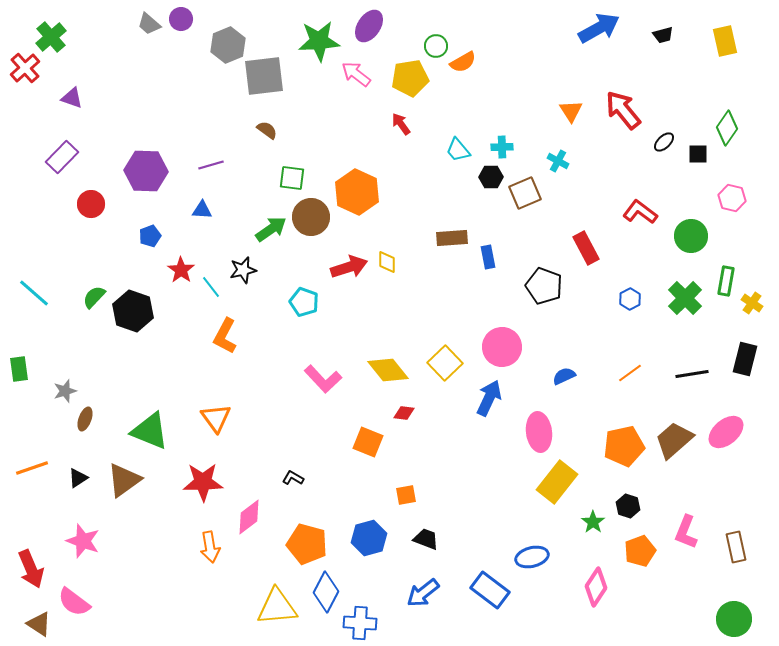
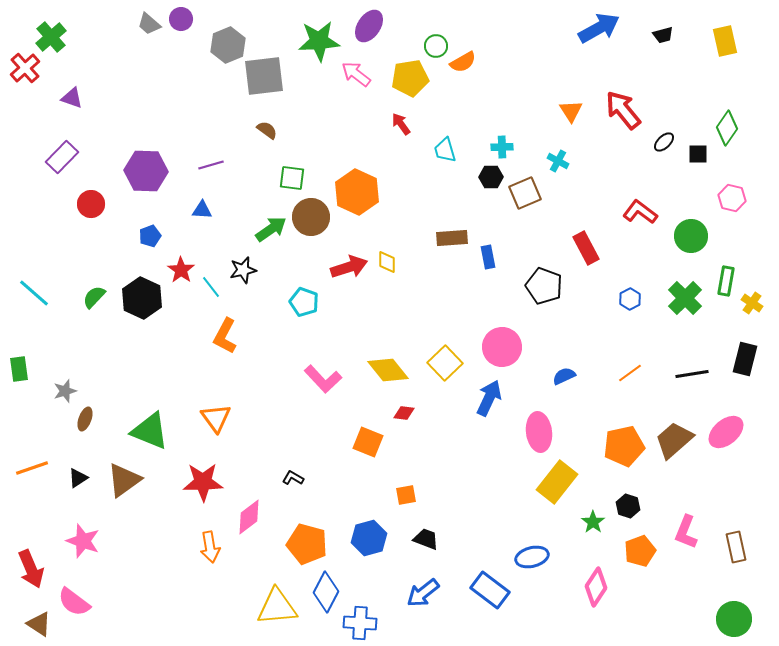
cyan trapezoid at (458, 150): moved 13 px left; rotated 24 degrees clockwise
black hexagon at (133, 311): moved 9 px right, 13 px up; rotated 6 degrees clockwise
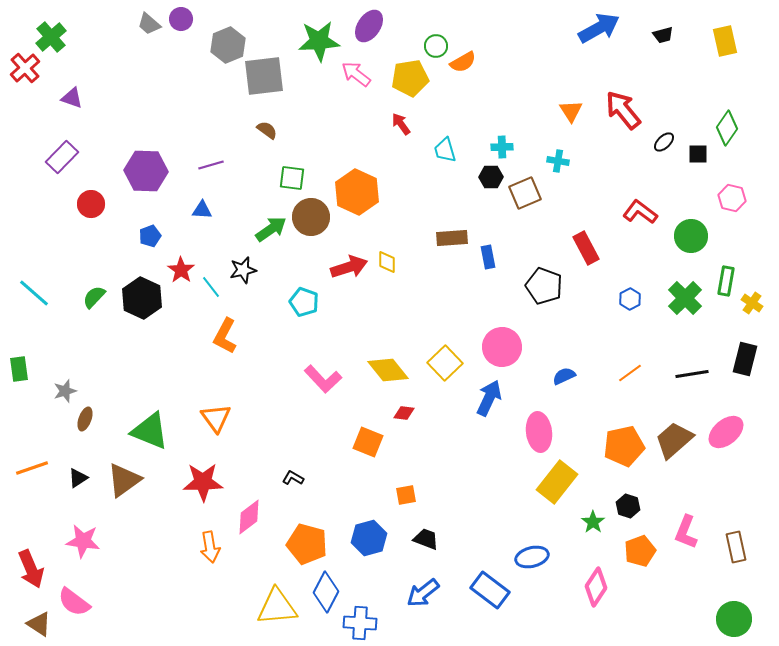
cyan cross at (558, 161): rotated 20 degrees counterclockwise
pink star at (83, 541): rotated 12 degrees counterclockwise
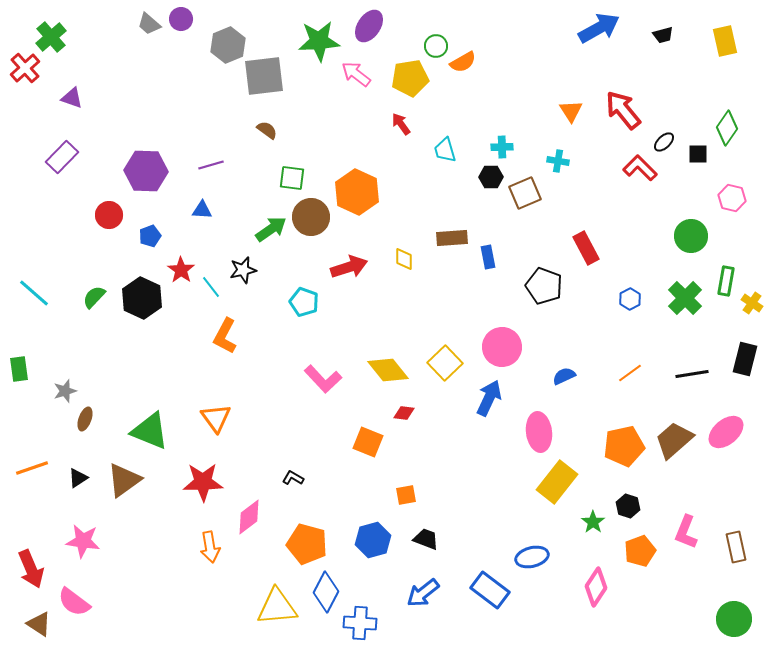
red circle at (91, 204): moved 18 px right, 11 px down
red L-shape at (640, 212): moved 44 px up; rotated 8 degrees clockwise
yellow diamond at (387, 262): moved 17 px right, 3 px up
blue hexagon at (369, 538): moved 4 px right, 2 px down
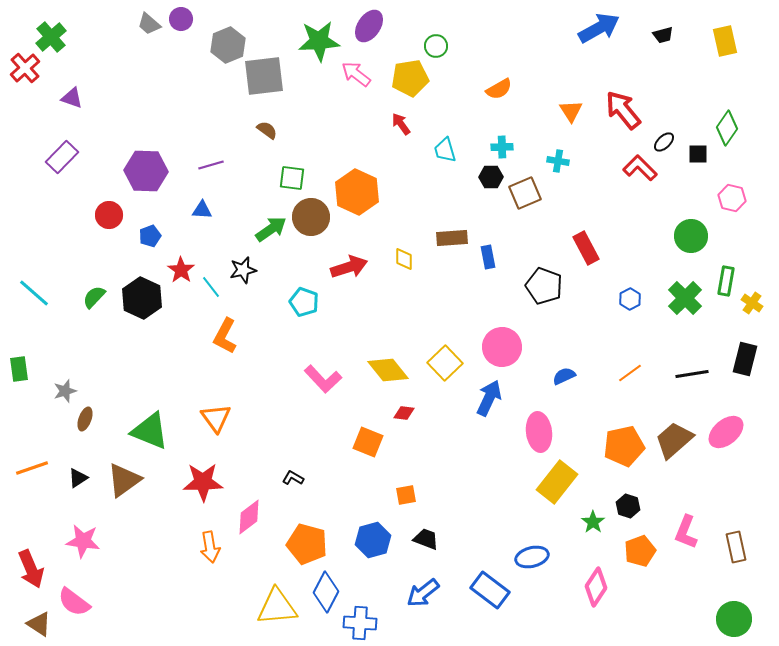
orange semicircle at (463, 62): moved 36 px right, 27 px down
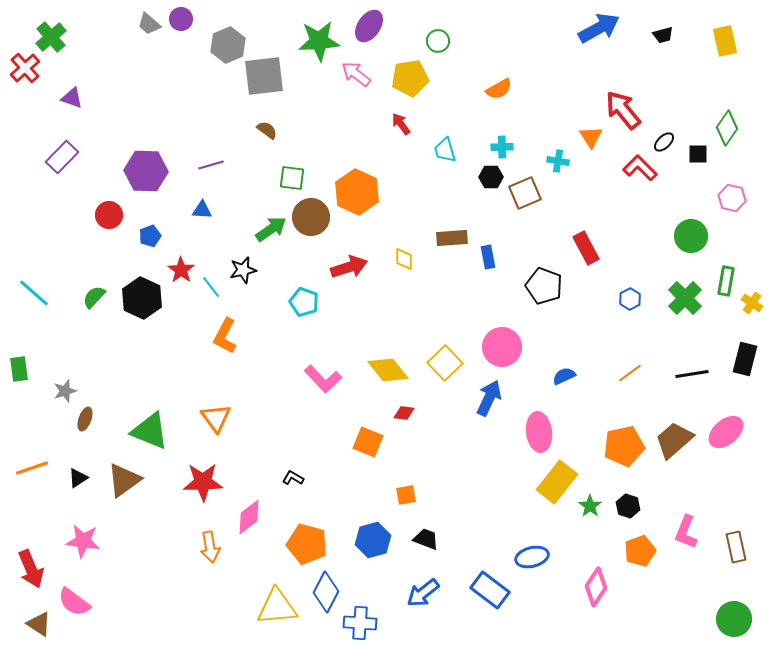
green circle at (436, 46): moved 2 px right, 5 px up
orange triangle at (571, 111): moved 20 px right, 26 px down
green star at (593, 522): moved 3 px left, 16 px up
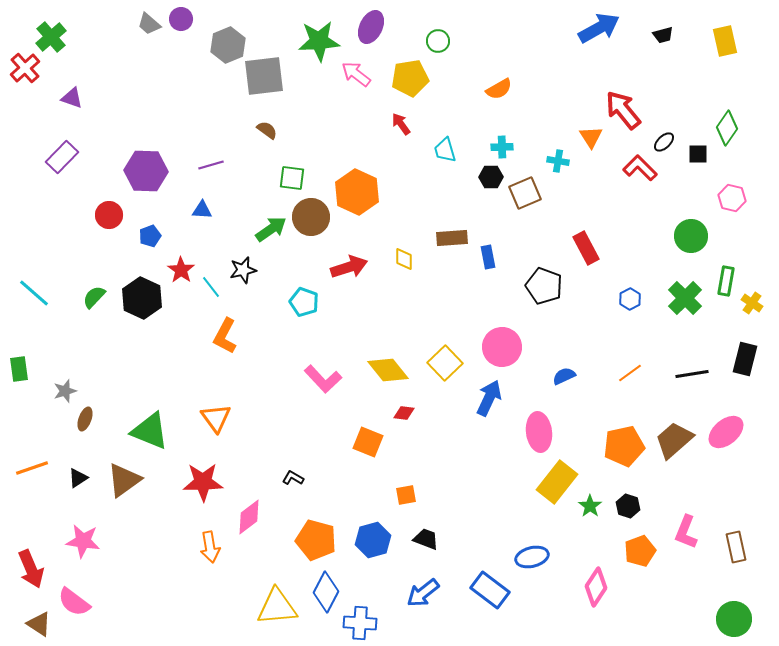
purple ellipse at (369, 26): moved 2 px right, 1 px down; rotated 8 degrees counterclockwise
orange pentagon at (307, 544): moved 9 px right, 4 px up
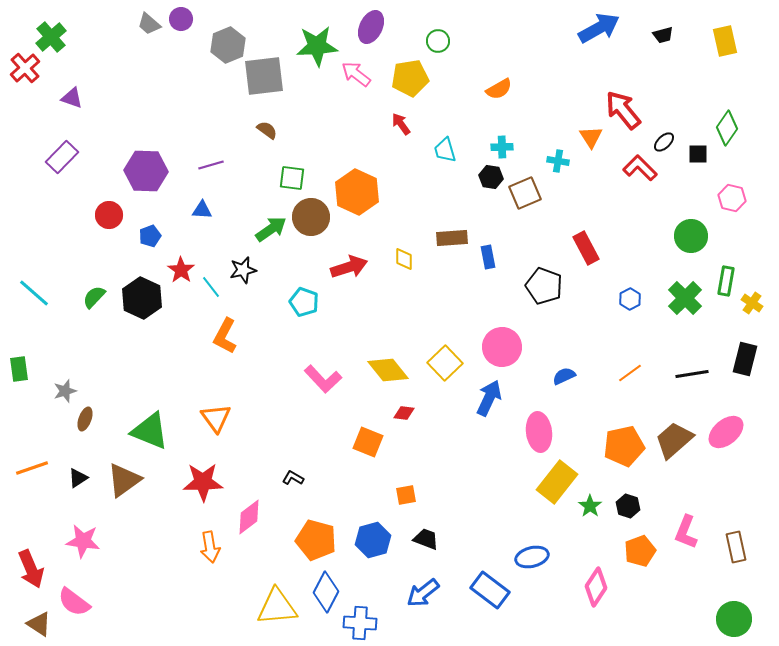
green star at (319, 41): moved 2 px left, 5 px down
black hexagon at (491, 177): rotated 10 degrees clockwise
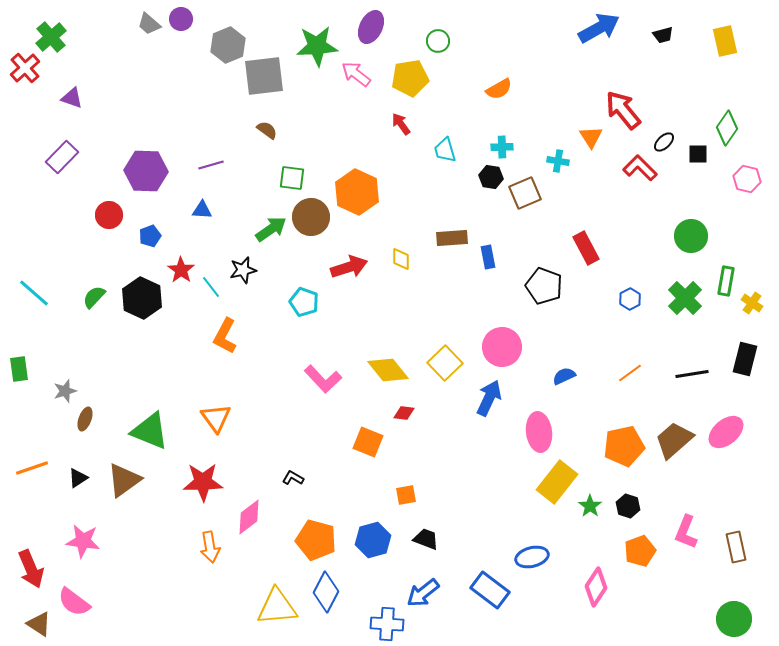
pink hexagon at (732, 198): moved 15 px right, 19 px up
yellow diamond at (404, 259): moved 3 px left
blue cross at (360, 623): moved 27 px right, 1 px down
